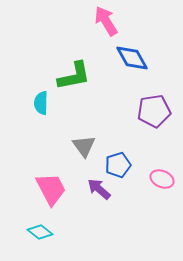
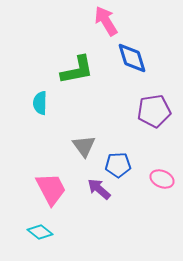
blue diamond: rotated 12 degrees clockwise
green L-shape: moved 3 px right, 6 px up
cyan semicircle: moved 1 px left
blue pentagon: rotated 15 degrees clockwise
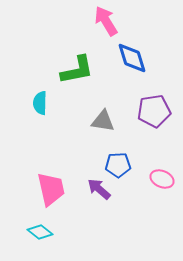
gray triangle: moved 19 px right, 25 px up; rotated 45 degrees counterclockwise
pink trapezoid: rotated 15 degrees clockwise
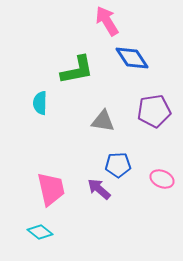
pink arrow: moved 1 px right
blue diamond: rotated 16 degrees counterclockwise
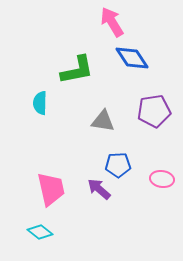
pink arrow: moved 5 px right, 1 px down
pink ellipse: rotated 15 degrees counterclockwise
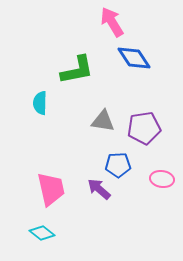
blue diamond: moved 2 px right
purple pentagon: moved 10 px left, 17 px down
cyan diamond: moved 2 px right, 1 px down
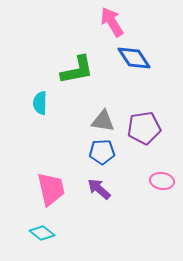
blue pentagon: moved 16 px left, 13 px up
pink ellipse: moved 2 px down
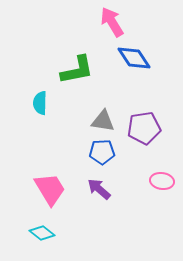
pink trapezoid: moved 1 px left; rotated 18 degrees counterclockwise
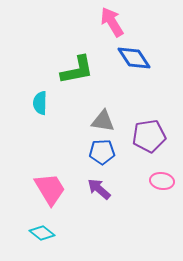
purple pentagon: moved 5 px right, 8 px down
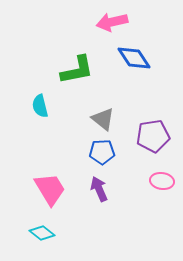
pink arrow: rotated 72 degrees counterclockwise
cyan semicircle: moved 3 px down; rotated 15 degrees counterclockwise
gray triangle: moved 2 px up; rotated 30 degrees clockwise
purple pentagon: moved 4 px right
purple arrow: rotated 25 degrees clockwise
